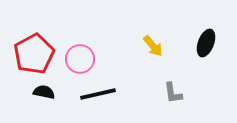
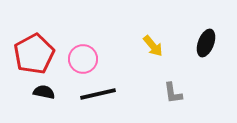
pink circle: moved 3 px right
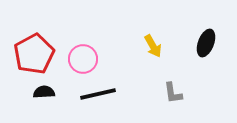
yellow arrow: rotated 10 degrees clockwise
black semicircle: rotated 15 degrees counterclockwise
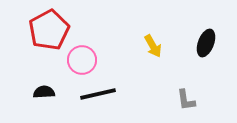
red pentagon: moved 15 px right, 24 px up
pink circle: moved 1 px left, 1 px down
gray L-shape: moved 13 px right, 7 px down
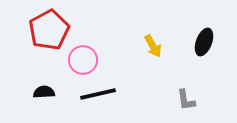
black ellipse: moved 2 px left, 1 px up
pink circle: moved 1 px right
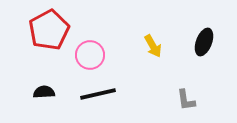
pink circle: moved 7 px right, 5 px up
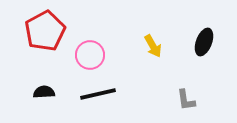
red pentagon: moved 4 px left, 1 px down
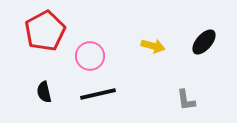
black ellipse: rotated 20 degrees clockwise
yellow arrow: rotated 45 degrees counterclockwise
pink circle: moved 1 px down
black semicircle: rotated 100 degrees counterclockwise
